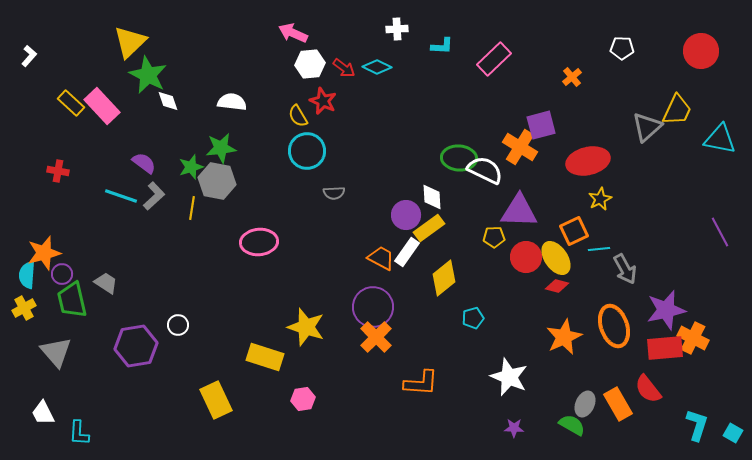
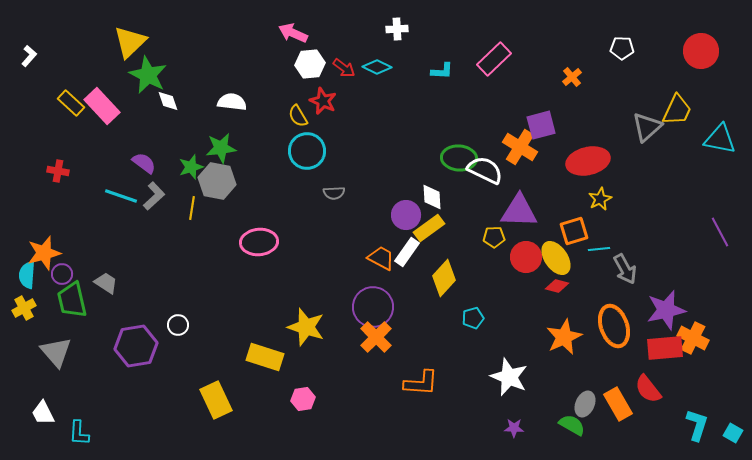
cyan L-shape at (442, 46): moved 25 px down
orange square at (574, 231): rotated 8 degrees clockwise
yellow diamond at (444, 278): rotated 9 degrees counterclockwise
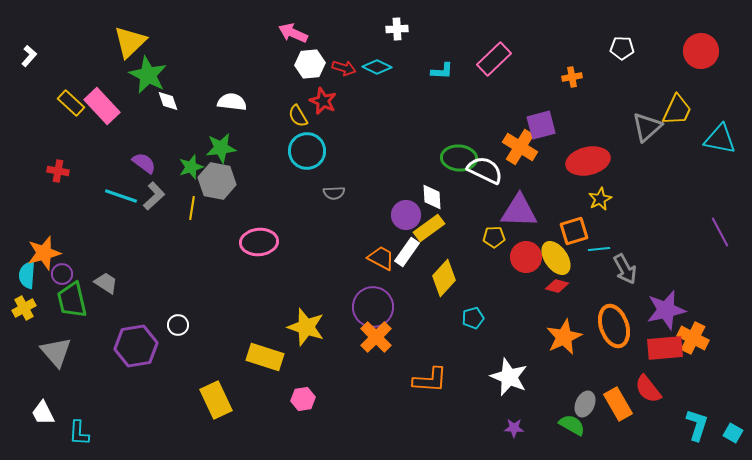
red arrow at (344, 68): rotated 20 degrees counterclockwise
orange cross at (572, 77): rotated 30 degrees clockwise
orange L-shape at (421, 383): moved 9 px right, 3 px up
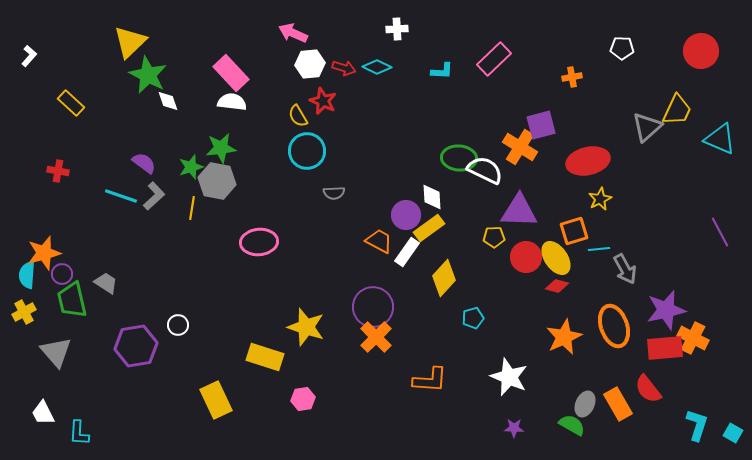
pink rectangle at (102, 106): moved 129 px right, 33 px up
cyan triangle at (720, 139): rotated 12 degrees clockwise
orange trapezoid at (381, 258): moved 2 px left, 17 px up
yellow cross at (24, 308): moved 4 px down
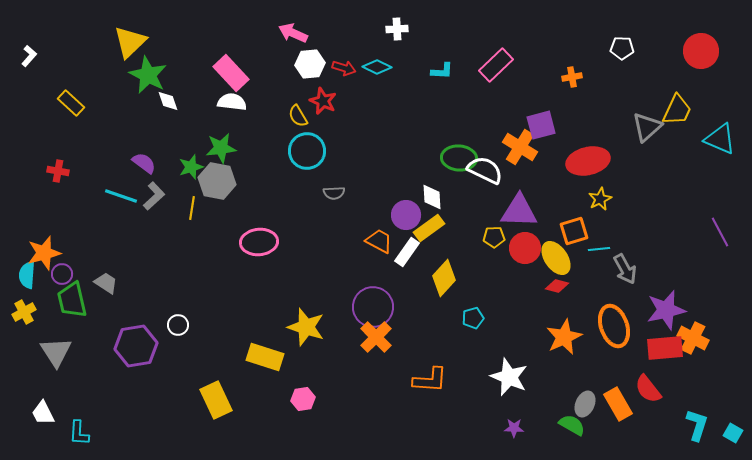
pink rectangle at (494, 59): moved 2 px right, 6 px down
red circle at (526, 257): moved 1 px left, 9 px up
gray triangle at (56, 352): rotated 8 degrees clockwise
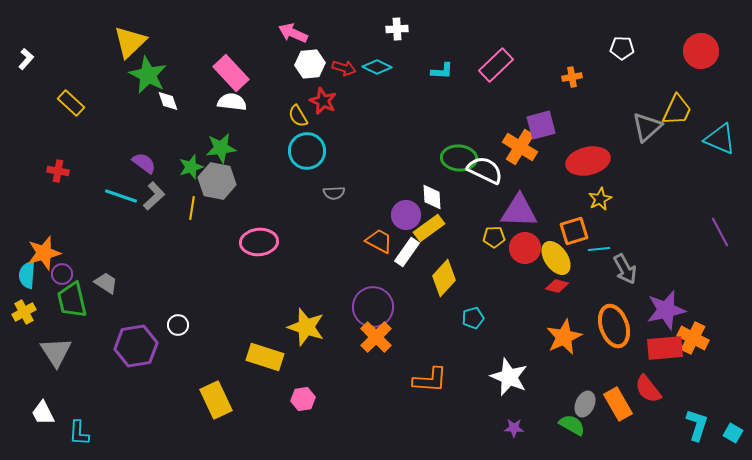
white L-shape at (29, 56): moved 3 px left, 3 px down
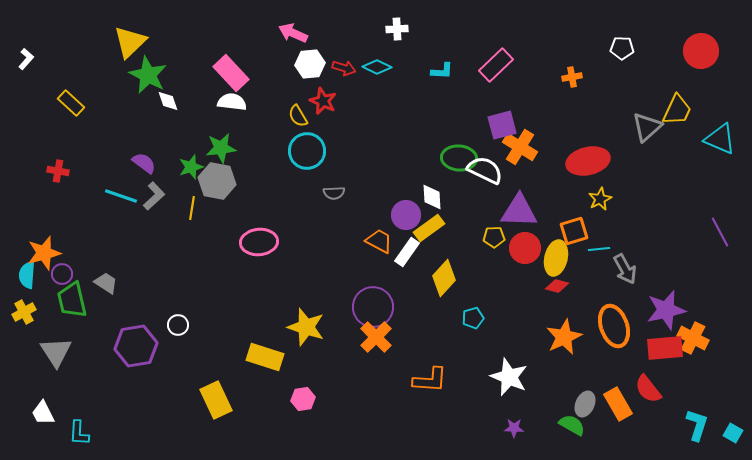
purple square at (541, 125): moved 39 px left
yellow ellipse at (556, 258): rotated 48 degrees clockwise
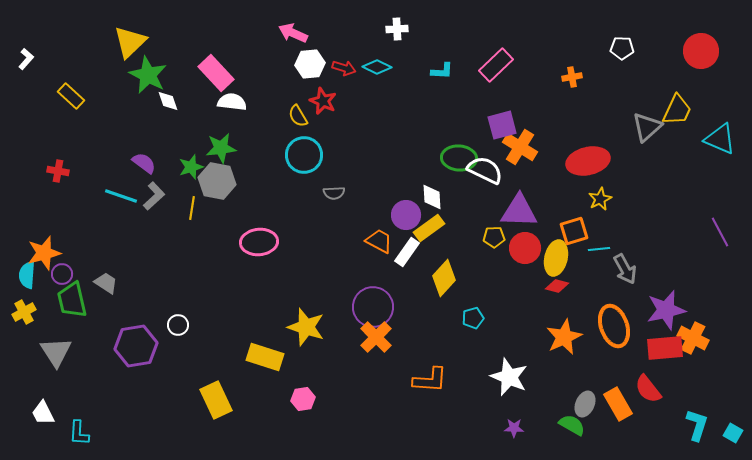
pink rectangle at (231, 73): moved 15 px left
yellow rectangle at (71, 103): moved 7 px up
cyan circle at (307, 151): moved 3 px left, 4 px down
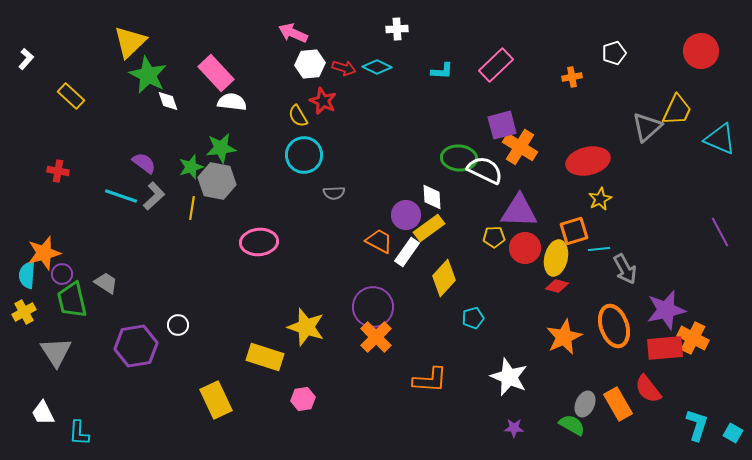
white pentagon at (622, 48): moved 8 px left, 5 px down; rotated 20 degrees counterclockwise
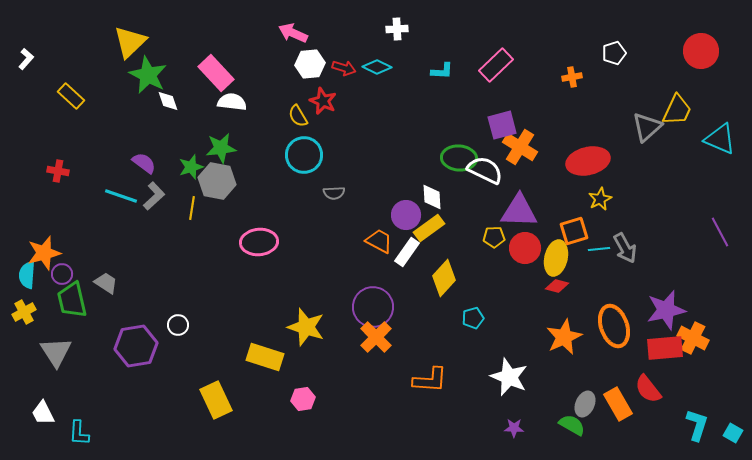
gray arrow at (625, 269): moved 21 px up
